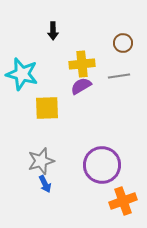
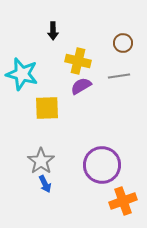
yellow cross: moved 4 px left, 3 px up; rotated 20 degrees clockwise
gray star: rotated 20 degrees counterclockwise
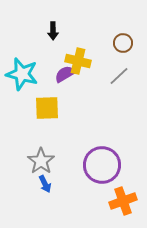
gray line: rotated 35 degrees counterclockwise
purple semicircle: moved 16 px left, 12 px up
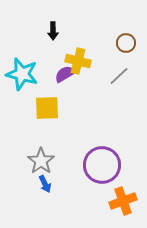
brown circle: moved 3 px right
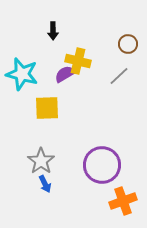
brown circle: moved 2 px right, 1 px down
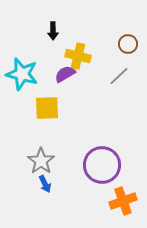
yellow cross: moved 5 px up
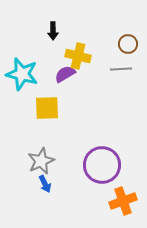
gray line: moved 2 px right, 7 px up; rotated 40 degrees clockwise
gray star: rotated 12 degrees clockwise
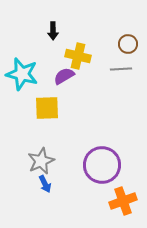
purple semicircle: moved 1 px left, 2 px down
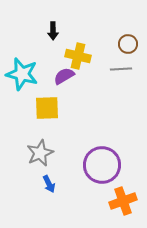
gray star: moved 1 px left, 8 px up
blue arrow: moved 4 px right
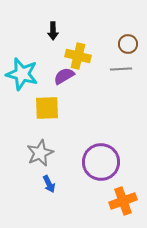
purple circle: moved 1 px left, 3 px up
